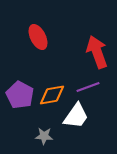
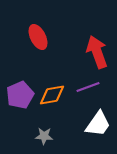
purple pentagon: rotated 20 degrees clockwise
white trapezoid: moved 22 px right, 8 px down
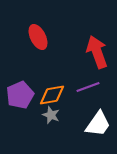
gray star: moved 7 px right, 21 px up; rotated 18 degrees clockwise
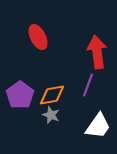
red arrow: rotated 12 degrees clockwise
purple line: moved 2 px up; rotated 50 degrees counterclockwise
purple pentagon: rotated 12 degrees counterclockwise
white trapezoid: moved 2 px down
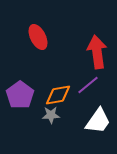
purple line: rotated 30 degrees clockwise
orange diamond: moved 6 px right
gray star: rotated 24 degrees counterclockwise
white trapezoid: moved 5 px up
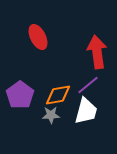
white trapezoid: moved 12 px left, 10 px up; rotated 20 degrees counterclockwise
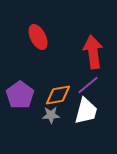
red arrow: moved 4 px left
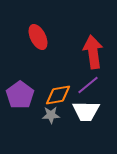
white trapezoid: rotated 76 degrees clockwise
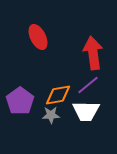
red arrow: moved 1 px down
purple pentagon: moved 6 px down
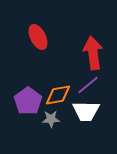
purple pentagon: moved 8 px right
gray star: moved 4 px down
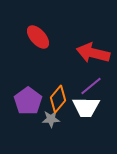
red ellipse: rotated 15 degrees counterclockwise
red arrow: rotated 68 degrees counterclockwise
purple line: moved 3 px right, 1 px down
orange diamond: moved 4 px down; rotated 40 degrees counterclockwise
white trapezoid: moved 4 px up
